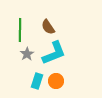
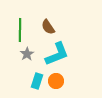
cyan L-shape: moved 3 px right, 1 px down
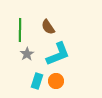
cyan L-shape: moved 1 px right
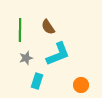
gray star: moved 1 px left, 4 px down; rotated 16 degrees clockwise
orange circle: moved 25 px right, 4 px down
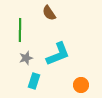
brown semicircle: moved 1 px right, 14 px up
cyan rectangle: moved 3 px left
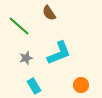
green line: moved 1 px left, 4 px up; rotated 50 degrees counterclockwise
cyan L-shape: moved 1 px right, 1 px up
cyan rectangle: moved 5 px down; rotated 49 degrees counterclockwise
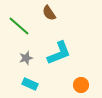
cyan rectangle: moved 4 px left, 2 px up; rotated 35 degrees counterclockwise
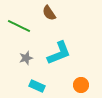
green line: rotated 15 degrees counterclockwise
cyan rectangle: moved 7 px right, 2 px down
